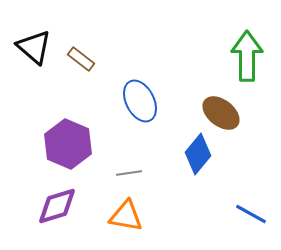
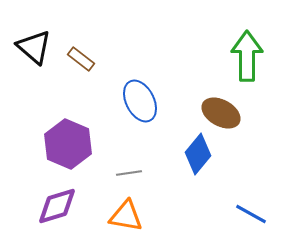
brown ellipse: rotated 9 degrees counterclockwise
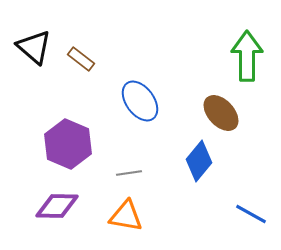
blue ellipse: rotated 9 degrees counterclockwise
brown ellipse: rotated 18 degrees clockwise
blue diamond: moved 1 px right, 7 px down
purple diamond: rotated 18 degrees clockwise
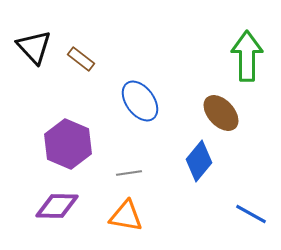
black triangle: rotated 6 degrees clockwise
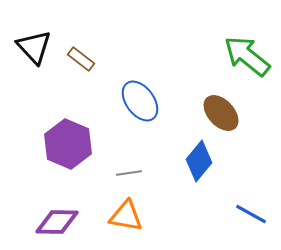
green arrow: rotated 51 degrees counterclockwise
purple diamond: moved 16 px down
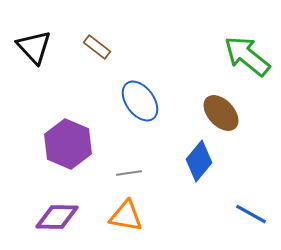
brown rectangle: moved 16 px right, 12 px up
purple diamond: moved 5 px up
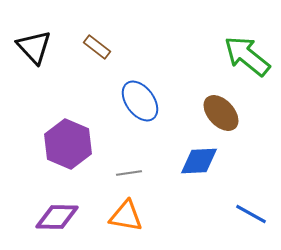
blue diamond: rotated 48 degrees clockwise
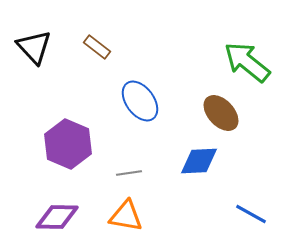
green arrow: moved 6 px down
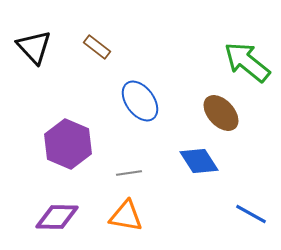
blue diamond: rotated 60 degrees clockwise
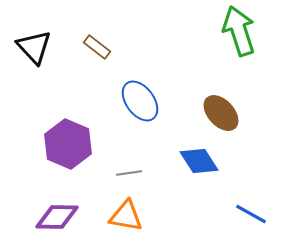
green arrow: moved 8 px left, 31 px up; rotated 33 degrees clockwise
